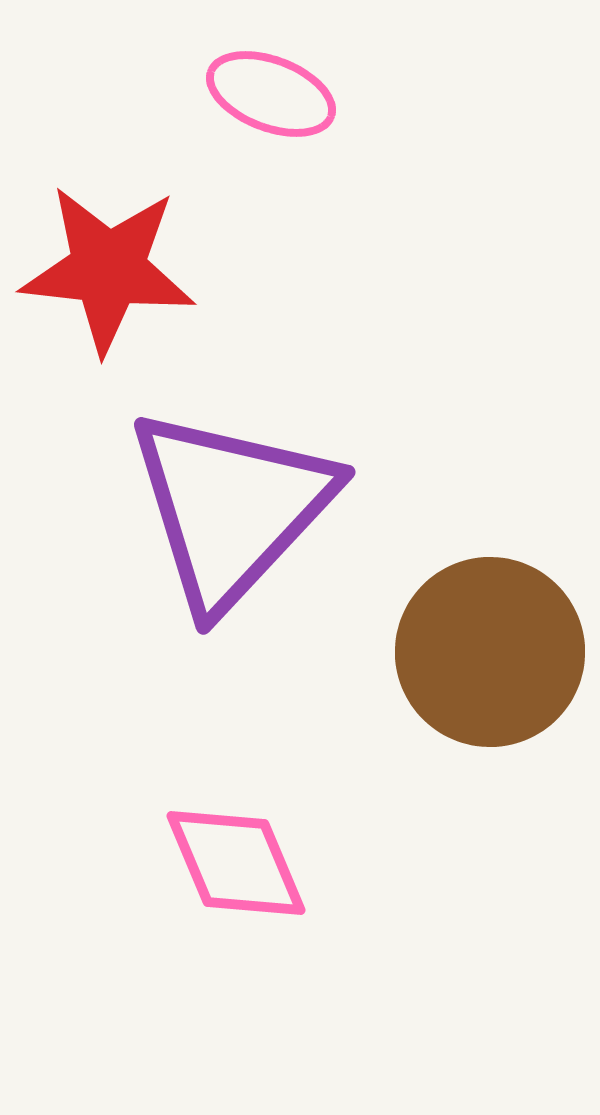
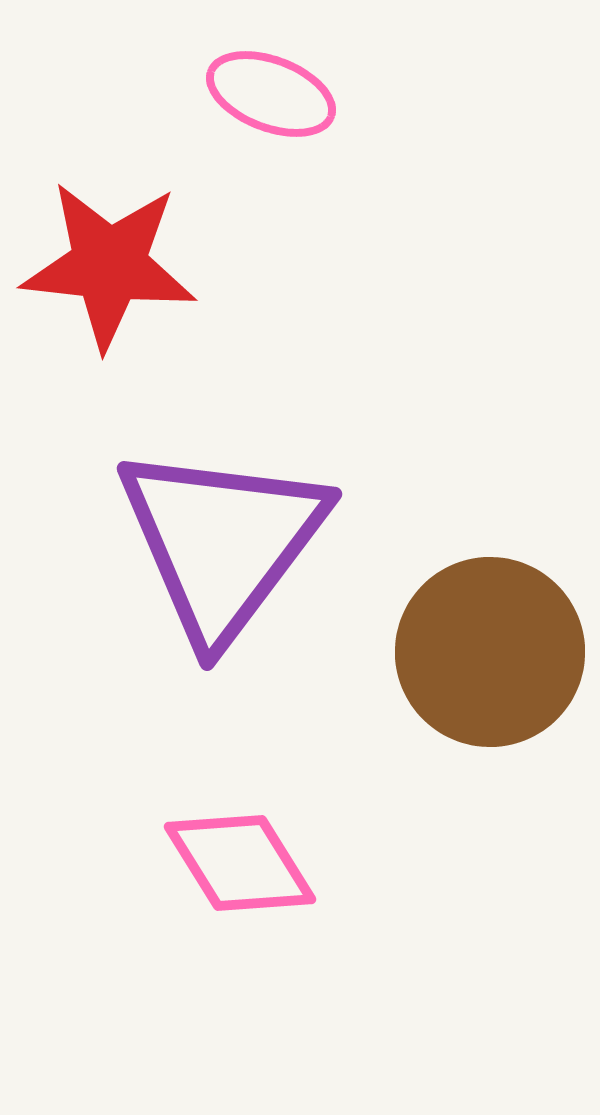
red star: moved 1 px right, 4 px up
purple triangle: moved 9 px left, 34 px down; rotated 6 degrees counterclockwise
pink diamond: moved 4 px right; rotated 9 degrees counterclockwise
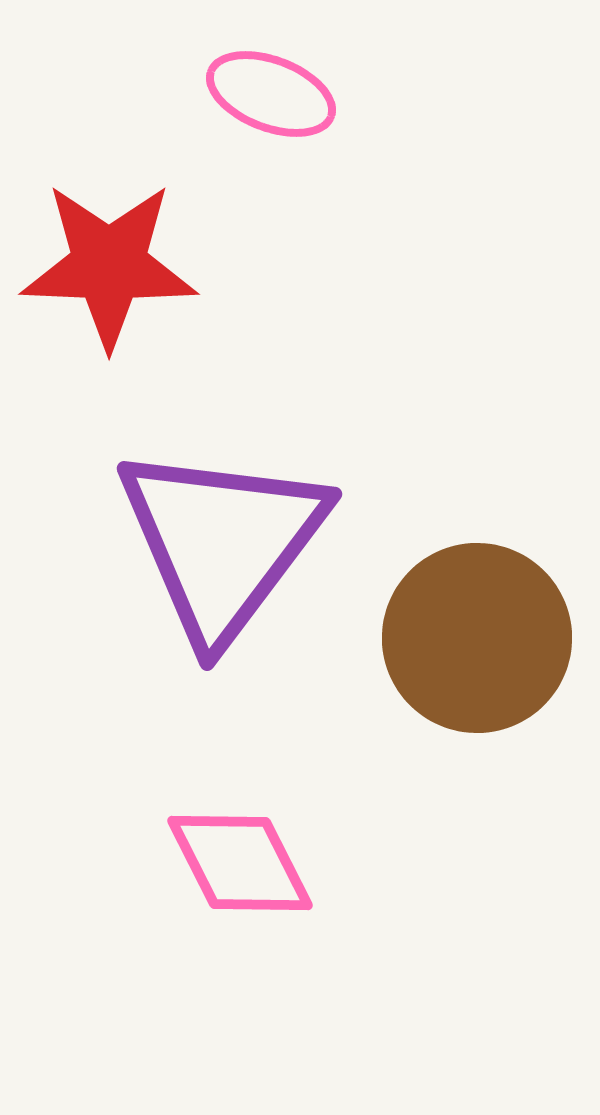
red star: rotated 4 degrees counterclockwise
brown circle: moved 13 px left, 14 px up
pink diamond: rotated 5 degrees clockwise
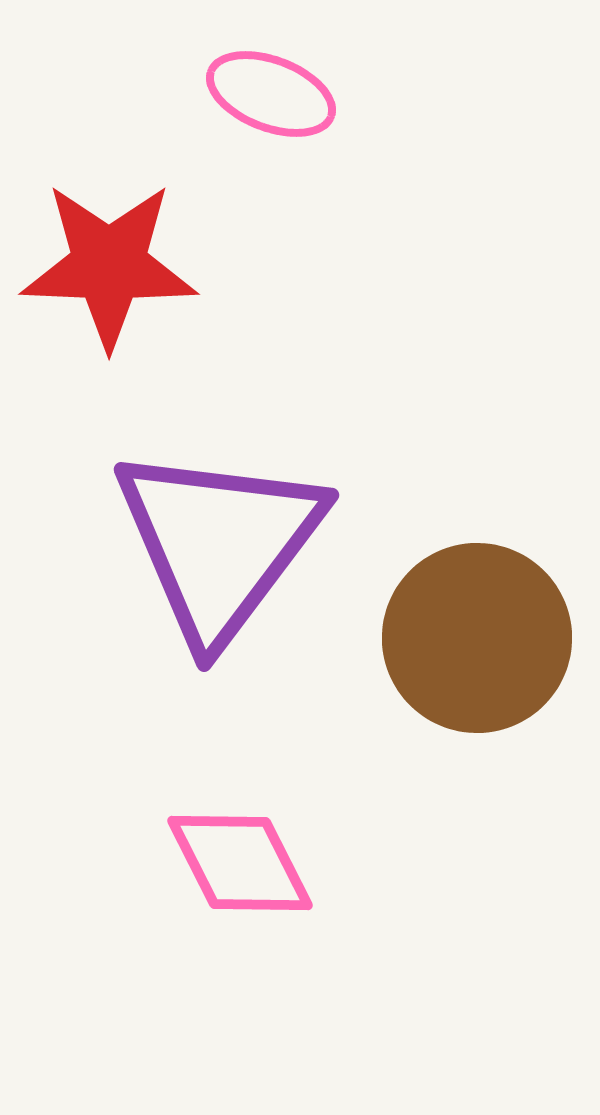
purple triangle: moved 3 px left, 1 px down
